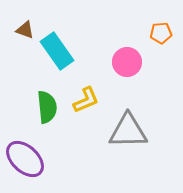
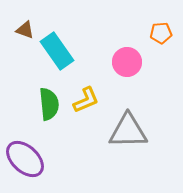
green semicircle: moved 2 px right, 3 px up
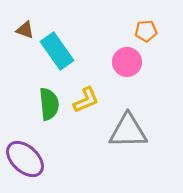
orange pentagon: moved 15 px left, 2 px up
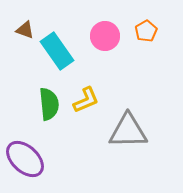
orange pentagon: rotated 25 degrees counterclockwise
pink circle: moved 22 px left, 26 px up
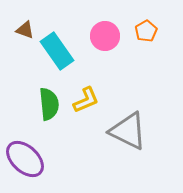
gray triangle: rotated 27 degrees clockwise
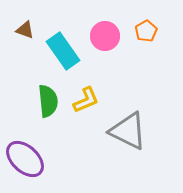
cyan rectangle: moved 6 px right
green semicircle: moved 1 px left, 3 px up
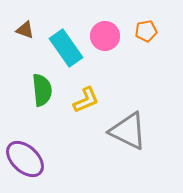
orange pentagon: rotated 20 degrees clockwise
cyan rectangle: moved 3 px right, 3 px up
green semicircle: moved 6 px left, 11 px up
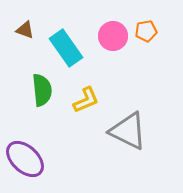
pink circle: moved 8 px right
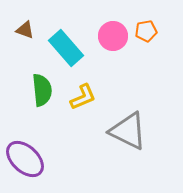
cyan rectangle: rotated 6 degrees counterclockwise
yellow L-shape: moved 3 px left, 3 px up
